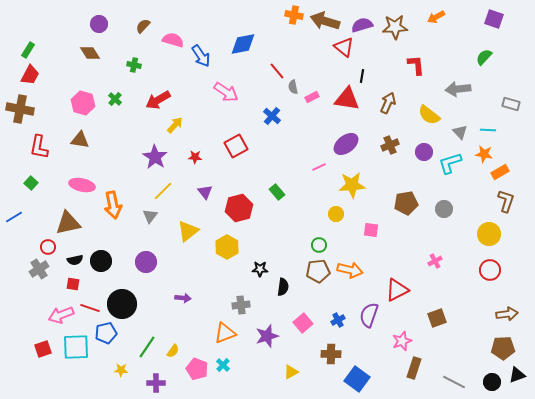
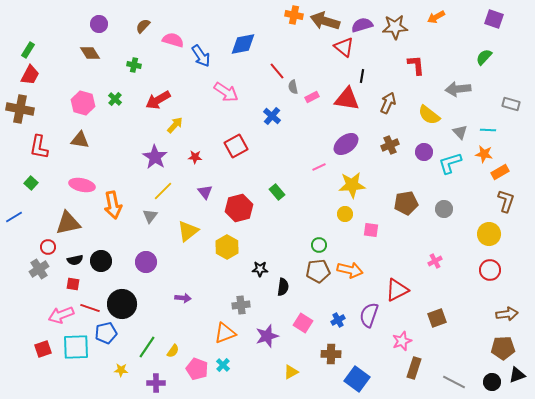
yellow circle at (336, 214): moved 9 px right
pink square at (303, 323): rotated 18 degrees counterclockwise
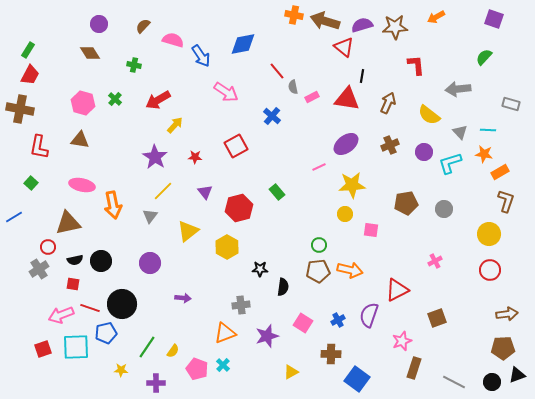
purple circle at (146, 262): moved 4 px right, 1 px down
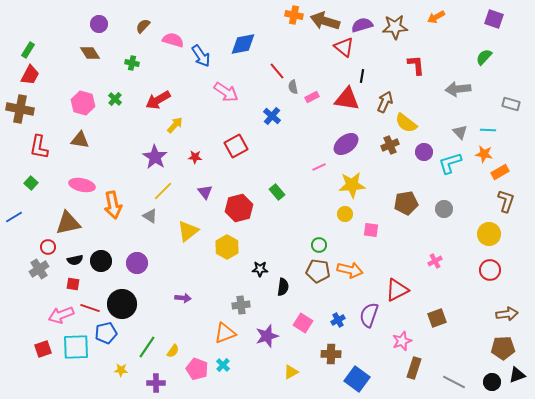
green cross at (134, 65): moved 2 px left, 2 px up
brown arrow at (388, 103): moved 3 px left, 1 px up
yellow semicircle at (429, 115): moved 23 px left, 8 px down
gray triangle at (150, 216): rotated 35 degrees counterclockwise
purple circle at (150, 263): moved 13 px left
brown pentagon at (318, 271): rotated 15 degrees clockwise
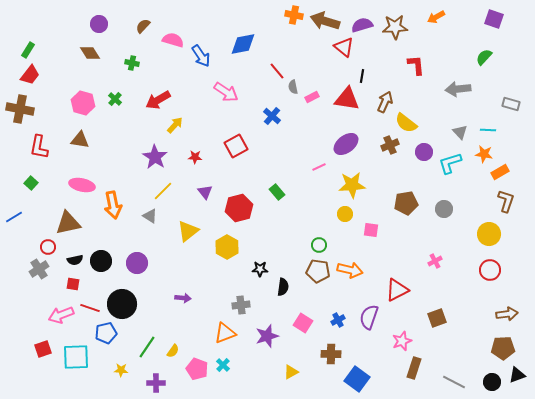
red trapezoid at (30, 75): rotated 10 degrees clockwise
purple semicircle at (369, 315): moved 2 px down
cyan square at (76, 347): moved 10 px down
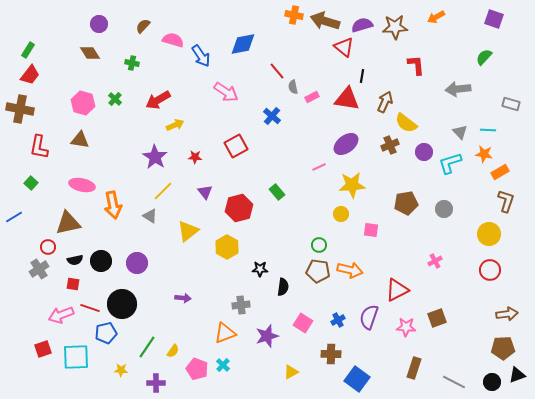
yellow arrow at (175, 125): rotated 24 degrees clockwise
yellow circle at (345, 214): moved 4 px left
pink star at (402, 341): moved 4 px right, 14 px up; rotated 24 degrees clockwise
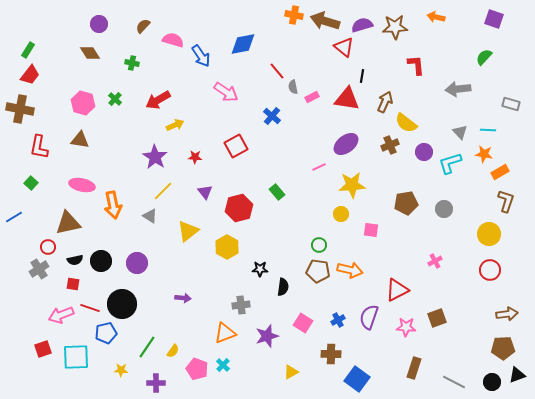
orange arrow at (436, 17): rotated 42 degrees clockwise
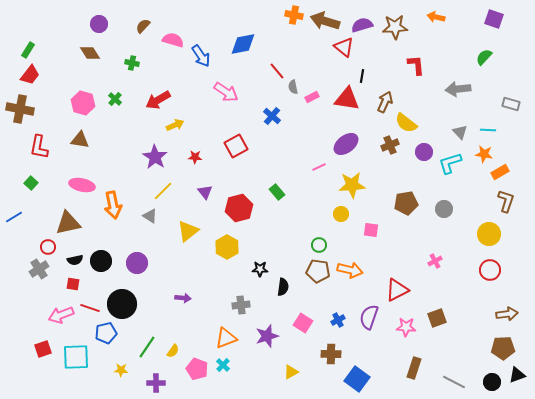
orange triangle at (225, 333): moved 1 px right, 5 px down
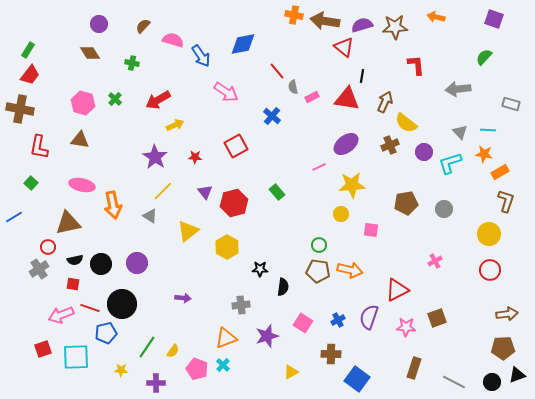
brown arrow at (325, 21): rotated 8 degrees counterclockwise
red hexagon at (239, 208): moved 5 px left, 5 px up
black circle at (101, 261): moved 3 px down
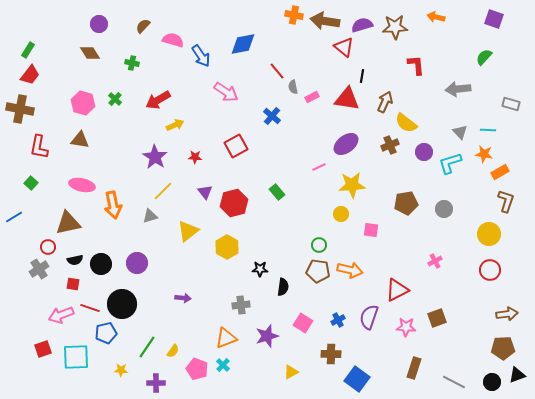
gray triangle at (150, 216): rotated 49 degrees counterclockwise
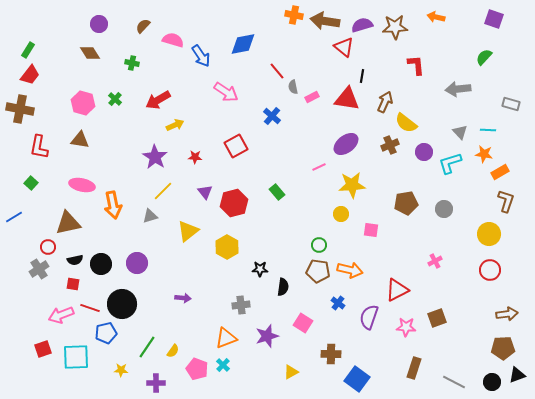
blue cross at (338, 320): moved 17 px up; rotated 24 degrees counterclockwise
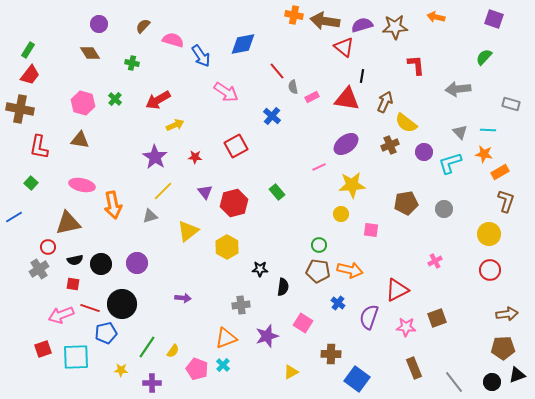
brown rectangle at (414, 368): rotated 40 degrees counterclockwise
gray line at (454, 382): rotated 25 degrees clockwise
purple cross at (156, 383): moved 4 px left
